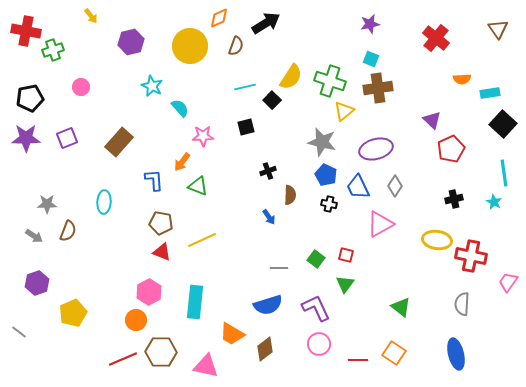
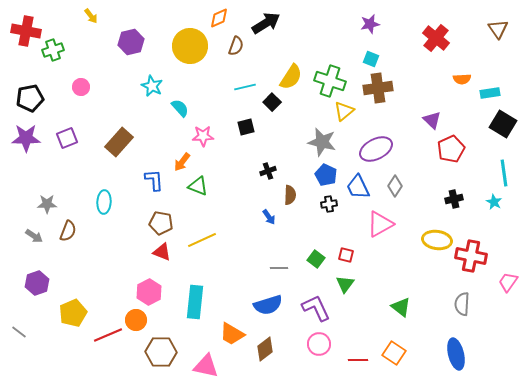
black square at (272, 100): moved 2 px down
black square at (503, 124): rotated 12 degrees counterclockwise
purple ellipse at (376, 149): rotated 12 degrees counterclockwise
black cross at (329, 204): rotated 21 degrees counterclockwise
red line at (123, 359): moved 15 px left, 24 px up
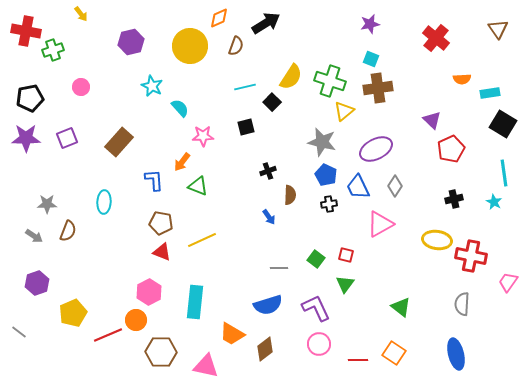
yellow arrow at (91, 16): moved 10 px left, 2 px up
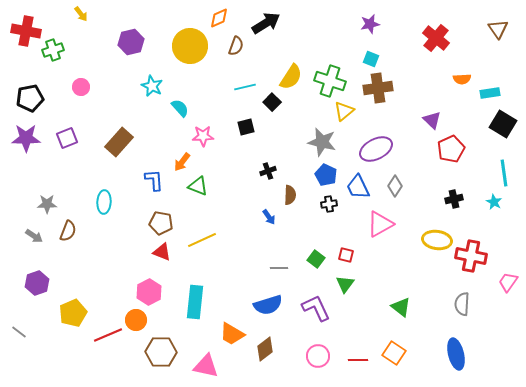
pink circle at (319, 344): moved 1 px left, 12 px down
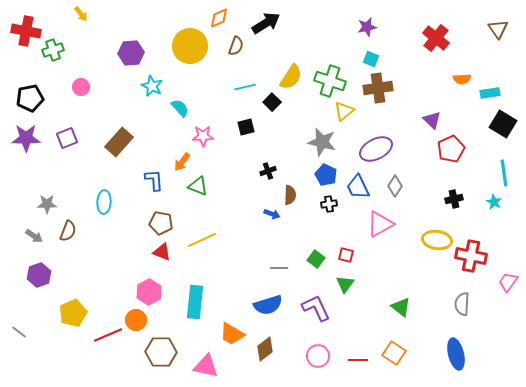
purple star at (370, 24): moved 3 px left, 3 px down
purple hexagon at (131, 42): moved 11 px down; rotated 10 degrees clockwise
blue arrow at (269, 217): moved 3 px right, 3 px up; rotated 35 degrees counterclockwise
purple hexagon at (37, 283): moved 2 px right, 8 px up
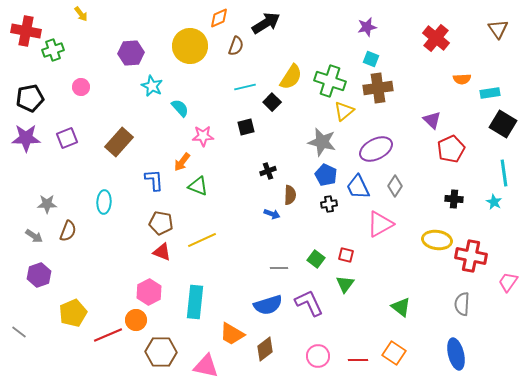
black cross at (454, 199): rotated 18 degrees clockwise
purple L-shape at (316, 308): moved 7 px left, 5 px up
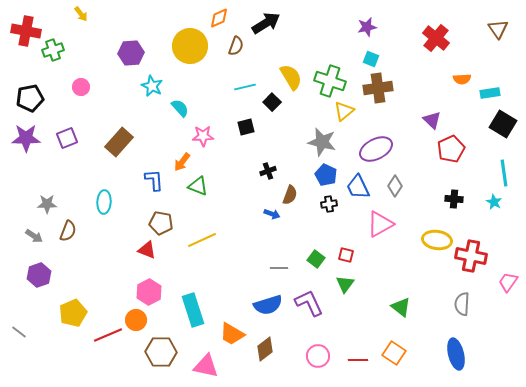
yellow semicircle at (291, 77): rotated 64 degrees counterclockwise
brown semicircle at (290, 195): rotated 18 degrees clockwise
red triangle at (162, 252): moved 15 px left, 2 px up
cyan rectangle at (195, 302): moved 2 px left, 8 px down; rotated 24 degrees counterclockwise
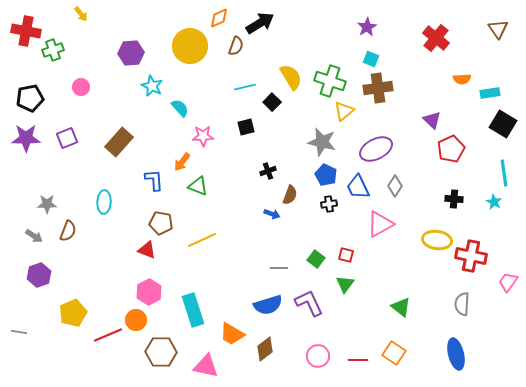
black arrow at (266, 23): moved 6 px left
purple star at (367, 27): rotated 18 degrees counterclockwise
gray line at (19, 332): rotated 28 degrees counterclockwise
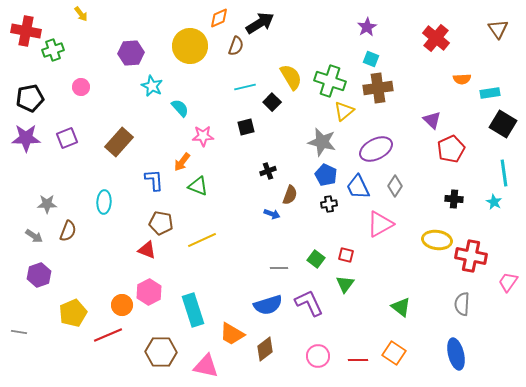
orange circle at (136, 320): moved 14 px left, 15 px up
